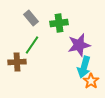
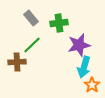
green line: rotated 12 degrees clockwise
orange star: moved 1 px right, 4 px down
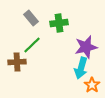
purple star: moved 7 px right, 2 px down
cyan arrow: moved 3 px left, 1 px down
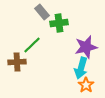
gray rectangle: moved 11 px right, 6 px up
orange star: moved 6 px left
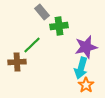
green cross: moved 3 px down
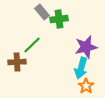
green cross: moved 7 px up
orange star: moved 1 px down
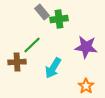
purple star: rotated 20 degrees clockwise
cyan arrow: moved 28 px left; rotated 15 degrees clockwise
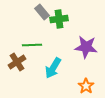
green line: rotated 42 degrees clockwise
brown cross: rotated 30 degrees counterclockwise
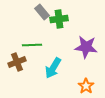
brown cross: rotated 12 degrees clockwise
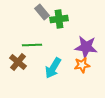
brown cross: moved 1 px right; rotated 30 degrees counterclockwise
orange star: moved 4 px left, 21 px up; rotated 28 degrees clockwise
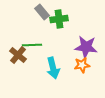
brown cross: moved 7 px up
cyan arrow: rotated 45 degrees counterclockwise
